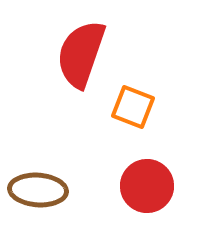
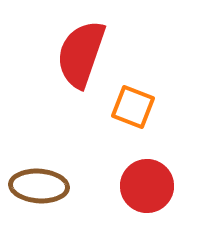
brown ellipse: moved 1 px right, 4 px up
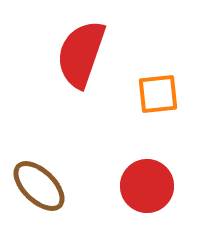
orange square: moved 25 px right, 13 px up; rotated 27 degrees counterclockwise
brown ellipse: rotated 40 degrees clockwise
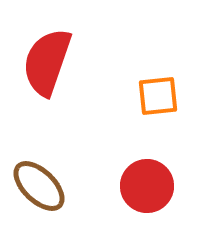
red semicircle: moved 34 px left, 8 px down
orange square: moved 2 px down
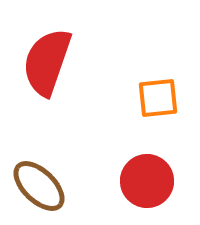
orange square: moved 2 px down
red circle: moved 5 px up
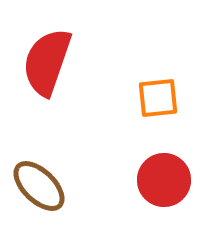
red circle: moved 17 px right, 1 px up
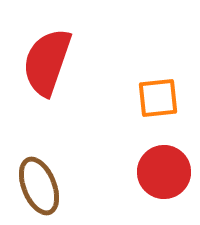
red circle: moved 8 px up
brown ellipse: rotated 24 degrees clockwise
